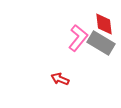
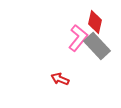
red diamond: moved 9 px left, 2 px up; rotated 20 degrees clockwise
gray rectangle: moved 4 px left, 3 px down; rotated 16 degrees clockwise
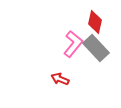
pink L-shape: moved 5 px left, 6 px down
gray rectangle: moved 1 px left, 2 px down
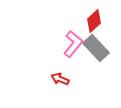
red diamond: moved 1 px left, 1 px up; rotated 35 degrees clockwise
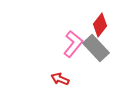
red diamond: moved 6 px right, 4 px down; rotated 10 degrees counterclockwise
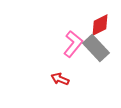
red diamond: rotated 25 degrees clockwise
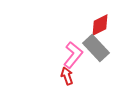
pink L-shape: moved 11 px down
red arrow: moved 7 px right, 3 px up; rotated 48 degrees clockwise
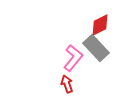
pink L-shape: moved 3 px down
red arrow: moved 8 px down
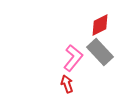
gray rectangle: moved 4 px right, 4 px down
